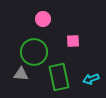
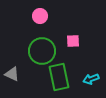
pink circle: moved 3 px left, 3 px up
green circle: moved 8 px right, 1 px up
gray triangle: moved 9 px left; rotated 21 degrees clockwise
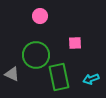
pink square: moved 2 px right, 2 px down
green circle: moved 6 px left, 4 px down
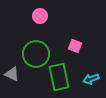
pink square: moved 3 px down; rotated 24 degrees clockwise
green circle: moved 1 px up
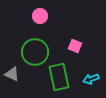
green circle: moved 1 px left, 2 px up
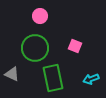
green circle: moved 4 px up
green rectangle: moved 6 px left, 1 px down
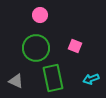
pink circle: moved 1 px up
green circle: moved 1 px right
gray triangle: moved 4 px right, 7 px down
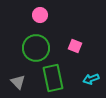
gray triangle: moved 2 px right, 1 px down; rotated 21 degrees clockwise
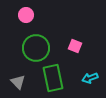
pink circle: moved 14 px left
cyan arrow: moved 1 px left, 1 px up
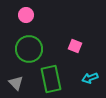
green circle: moved 7 px left, 1 px down
green rectangle: moved 2 px left, 1 px down
gray triangle: moved 2 px left, 1 px down
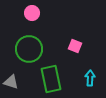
pink circle: moved 6 px right, 2 px up
cyan arrow: rotated 112 degrees clockwise
gray triangle: moved 5 px left, 1 px up; rotated 28 degrees counterclockwise
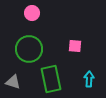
pink square: rotated 16 degrees counterclockwise
cyan arrow: moved 1 px left, 1 px down
gray triangle: moved 2 px right
